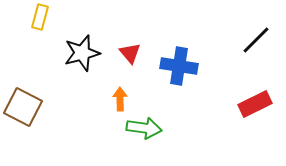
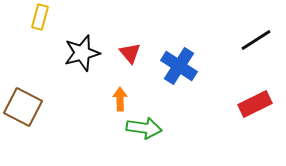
black line: rotated 12 degrees clockwise
blue cross: rotated 24 degrees clockwise
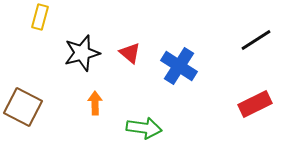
red triangle: rotated 10 degrees counterclockwise
orange arrow: moved 25 px left, 4 px down
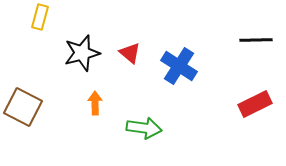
black line: rotated 32 degrees clockwise
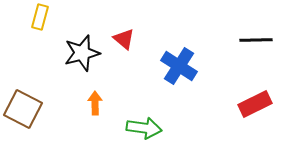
red triangle: moved 6 px left, 14 px up
brown square: moved 2 px down
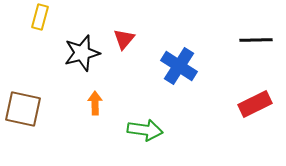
red triangle: rotated 30 degrees clockwise
brown square: rotated 15 degrees counterclockwise
green arrow: moved 1 px right, 2 px down
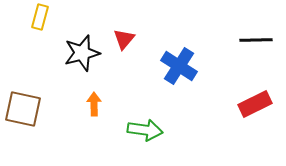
orange arrow: moved 1 px left, 1 px down
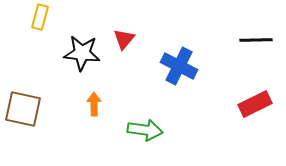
black star: rotated 21 degrees clockwise
blue cross: rotated 6 degrees counterclockwise
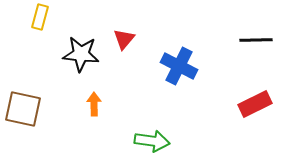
black star: moved 1 px left, 1 px down
green arrow: moved 7 px right, 11 px down
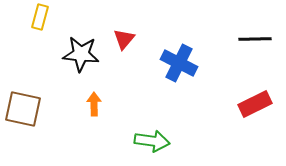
black line: moved 1 px left, 1 px up
blue cross: moved 3 px up
